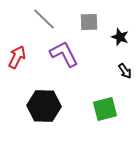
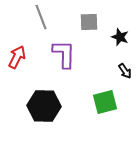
gray line: moved 3 px left, 2 px up; rotated 25 degrees clockwise
purple L-shape: rotated 28 degrees clockwise
green square: moved 7 px up
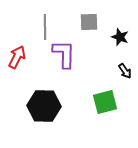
gray line: moved 4 px right, 10 px down; rotated 20 degrees clockwise
